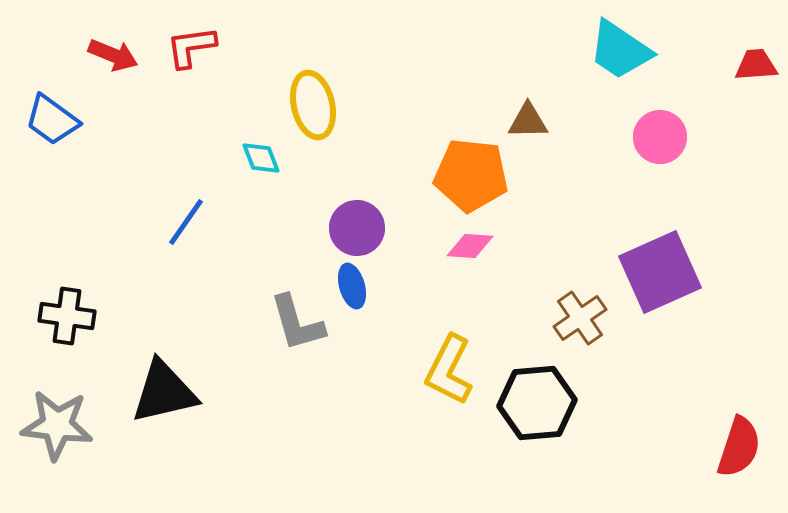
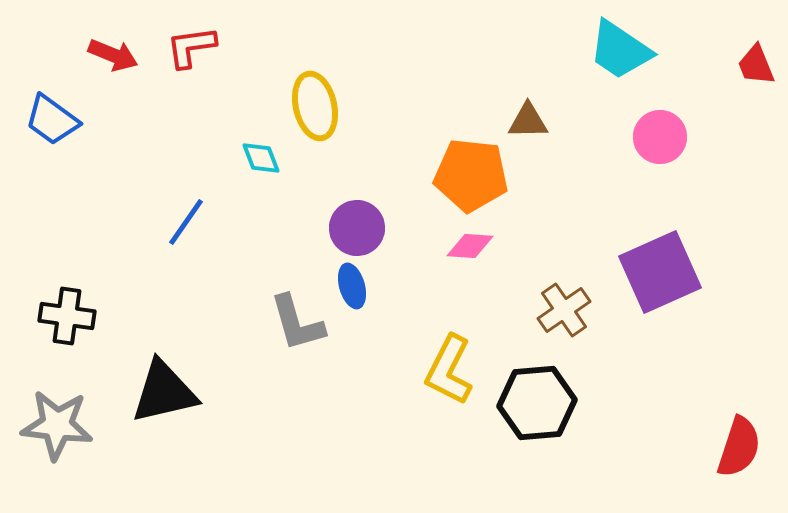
red trapezoid: rotated 108 degrees counterclockwise
yellow ellipse: moved 2 px right, 1 px down
brown cross: moved 16 px left, 8 px up
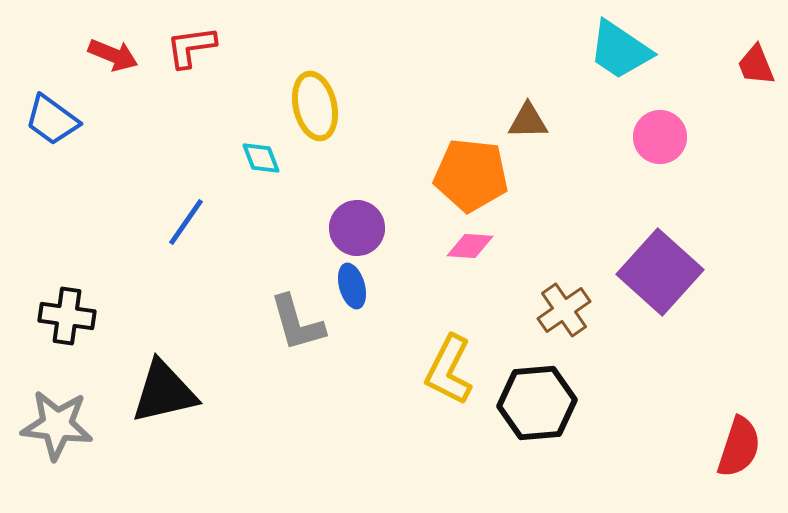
purple square: rotated 24 degrees counterclockwise
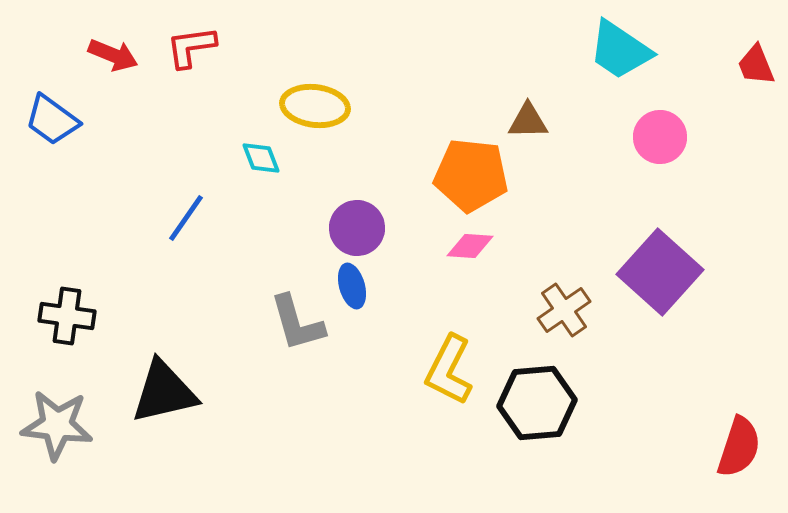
yellow ellipse: rotated 70 degrees counterclockwise
blue line: moved 4 px up
